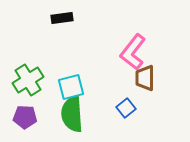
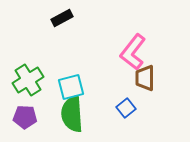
black rectangle: rotated 20 degrees counterclockwise
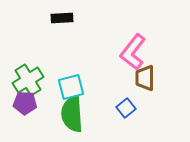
black rectangle: rotated 25 degrees clockwise
purple pentagon: moved 14 px up
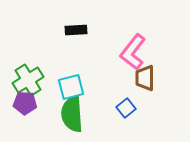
black rectangle: moved 14 px right, 12 px down
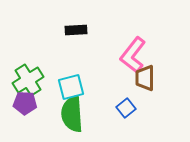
pink L-shape: moved 3 px down
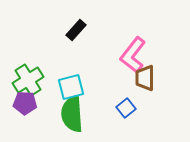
black rectangle: rotated 45 degrees counterclockwise
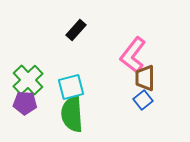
green cross: rotated 12 degrees counterclockwise
blue square: moved 17 px right, 8 px up
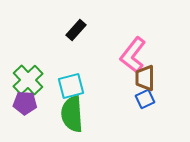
cyan square: moved 1 px up
blue square: moved 2 px right, 1 px up; rotated 12 degrees clockwise
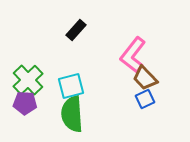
brown trapezoid: rotated 44 degrees counterclockwise
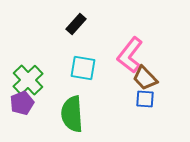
black rectangle: moved 6 px up
pink L-shape: moved 3 px left
cyan square: moved 12 px right, 18 px up; rotated 24 degrees clockwise
blue square: rotated 30 degrees clockwise
purple pentagon: moved 3 px left; rotated 25 degrees counterclockwise
